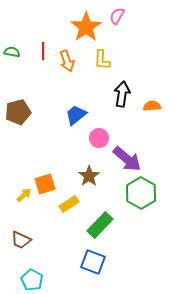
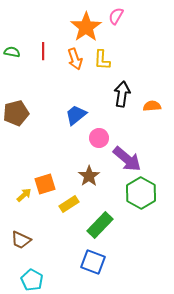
pink semicircle: moved 1 px left
orange arrow: moved 8 px right, 2 px up
brown pentagon: moved 2 px left, 1 px down
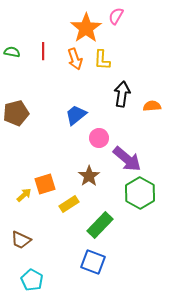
orange star: moved 1 px down
green hexagon: moved 1 px left
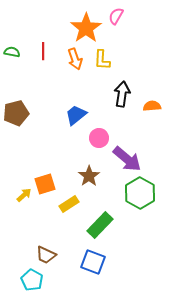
brown trapezoid: moved 25 px right, 15 px down
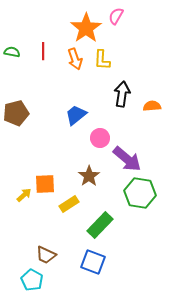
pink circle: moved 1 px right
orange square: rotated 15 degrees clockwise
green hexagon: rotated 20 degrees counterclockwise
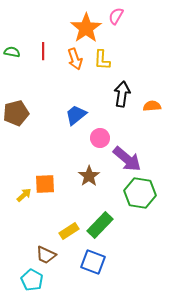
yellow rectangle: moved 27 px down
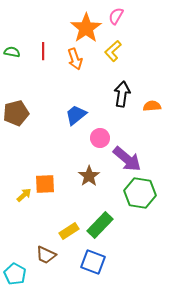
yellow L-shape: moved 11 px right, 9 px up; rotated 45 degrees clockwise
cyan pentagon: moved 17 px left, 6 px up
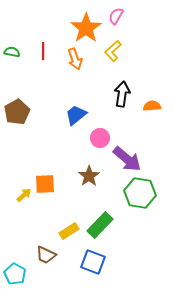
brown pentagon: moved 1 px right, 1 px up; rotated 15 degrees counterclockwise
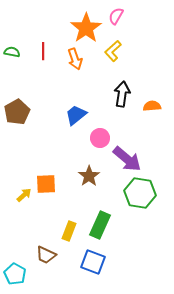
orange square: moved 1 px right
green rectangle: rotated 20 degrees counterclockwise
yellow rectangle: rotated 36 degrees counterclockwise
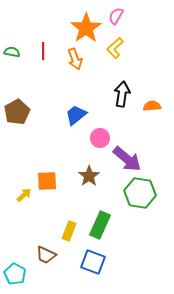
yellow L-shape: moved 2 px right, 3 px up
orange square: moved 1 px right, 3 px up
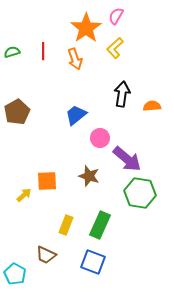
green semicircle: rotated 28 degrees counterclockwise
brown star: rotated 20 degrees counterclockwise
yellow rectangle: moved 3 px left, 6 px up
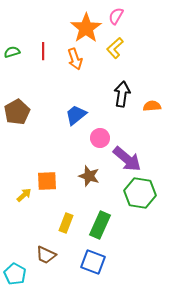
yellow rectangle: moved 2 px up
